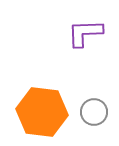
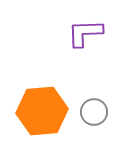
orange hexagon: moved 1 px up; rotated 12 degrees counterclockwise
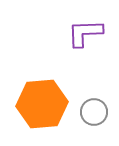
orange hexagon: moved 7 px up
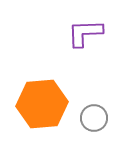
gray circle: moved 6 px down
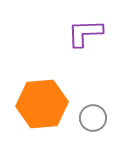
gray circle: moved 1 px left
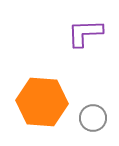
orange hexagon: moved 2 px up; rotated 9 degrees clockwise
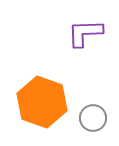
orange hexagon: rotated 15 degrees clockwise
